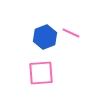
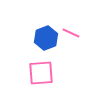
blue hexagon: moved 1 px right, 1 px down
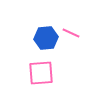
blue hexagon: rotated 15 degrees clockwise
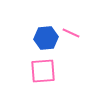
pink square: moved 2 px right, 2 px up
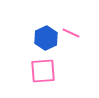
blue hexagon: rotated 20 degrees counterclockwise
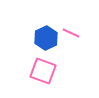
pink square: rotated 24 degrees clockwise
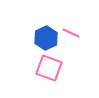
pink square: moved 6 px right, 3 px up
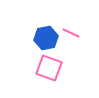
blue hexagon: rotated 15 degrees clockwise
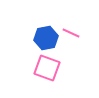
pink square: moved 2 px left
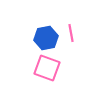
pink line: rotated 54 degrees clockwise
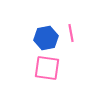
pink square: rotated 12 degrees counterclockwise
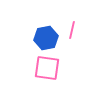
pink line: moved 1 px right, 3 px up; rotated 24 degrees clockwise
